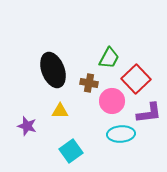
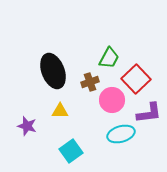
black ellipse: moved 1 px down
brown cross: moved 1 px right, 1 px up; rotated 30 degrees counterclockwise
pink circle: moved 1 px up
cyan ellipse: rotated 12 degrees counterclockwise
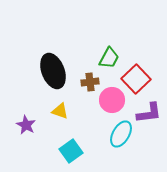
brown cross: rotated 12 degrees clockwise
yellow triangle: rotated 18 degrees clockwise
purple star: moved 1 px left, 1 px up; rotated 12 degrees clockwise
cyan ellipse: rotated 44 degrees counterclockwise
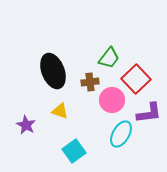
green trapezoid: rotated 10 degrees clockwise
cyan square: moved 3 px right
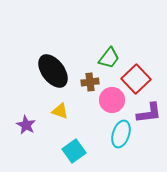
black ellipse: rotated 16 degrees counterclockwise
cyan ellipse: rotated 12 degrees counterclockwise
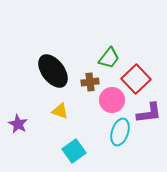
purple star: moved 8 px left, 1 px up
cyan ellipse: moved 1 px left, 2 px up
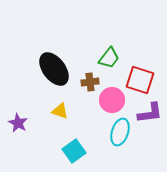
black ellipse: moved 1 px right, 2 px up
red square: moved 4 px right, 1 px down; rotated 28 degrees counterclockwise
purple L-shape: moved 1 px right
purple star: moved 1 px up
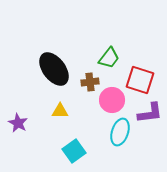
yellow triangle: rotated 18 degrees counterclockwise
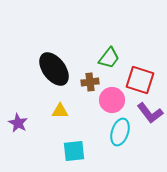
purple L-shape: rotated 60 degrees clockwise
cyan square: rotated 30 degrees clockwise
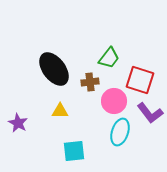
pink circle: moved 2 px right, 1 px down
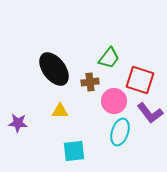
purple star: rotated 24 degrees counterclockwise
